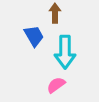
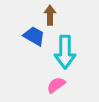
brown arrow: moved 5 px left, 2 px down
blue trapezoid: rotated 30 degrees counterclockwise
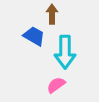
brown arrow: moved 2 px right, 1 px up
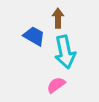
brown arrow: moved 6 px right, 4 px down
cyan arrow: rotated 12 degrees counterclockwise
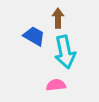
pink semicircle: rotated 30 degrees clockwise
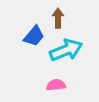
blue trapezoid: rotated 100 degrees clockwise
cyan arrow: moved 1 px right, 2 px up; rotated 100 degrees counterclockwise
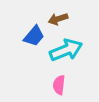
brown arrow: moved 1 px down; rotated 108 degrees counterclockwise
pink semicircle: moved 3 px right; rotated 78 degrees counterclockwise
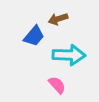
cyan arrow: moved 3 px right, 5 px down; rotated 24 degrees clockwise
pink semicircle: moved 2 px left; rotated 132 degrees clockwise
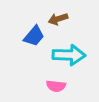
pink semicircle: moved 1 px left, 1 px down; rotated 138 degrees clockwise
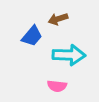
blue trapezoid: moved 2 px left
pink semicircle: moved 1 px right
